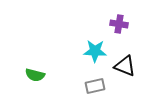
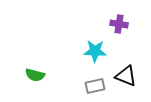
black triangle: moved 1 px right, 10 px down
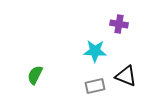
green semicircle: rotated 102 degrees clockwise
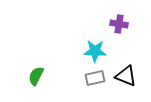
green semicircle: moved 1 px right, 1 px down
gray rectangle: moved 8 px up
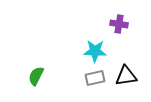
black triangle: rotated 30 degrees counterclockwise
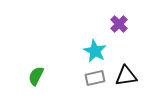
purple cross: rotated 36 degrees clockwise
cyan star: rotated 25 degrees clockwise
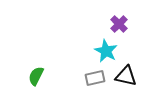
cyan star: moved 11 px right
black triangle: rotated 20 degrees clockwise
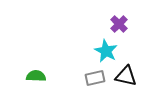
green semicircle: rotated 66 degrees clockwise
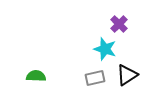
cyan star: moved 1 px left, 2 px up; rotated 10 degrees counterclockwise
black triangle: moved 1 px right, 1 px up; rotated 45 degrees counterclockwise
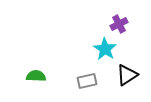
purple cross: rotated 18 degrees clockwise
cyan star: rotated 15 degrees clockwise
gray rectangle: moved 8 px left, 3 px down
